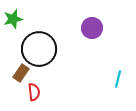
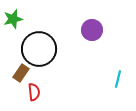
purple circle: moved 2 px down
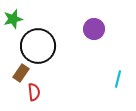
purple circle: moved 2 px right, 1 px up
black circle: moved 1 px left, 3 px up
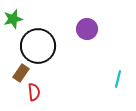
purple circle: moved 7 px left
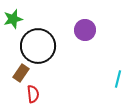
purple circle: moved 2 px left, 1 px down
red semicircle: moved 1 px left, 2 px down
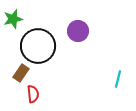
purple circle: moved 7 px left, 1 px down
